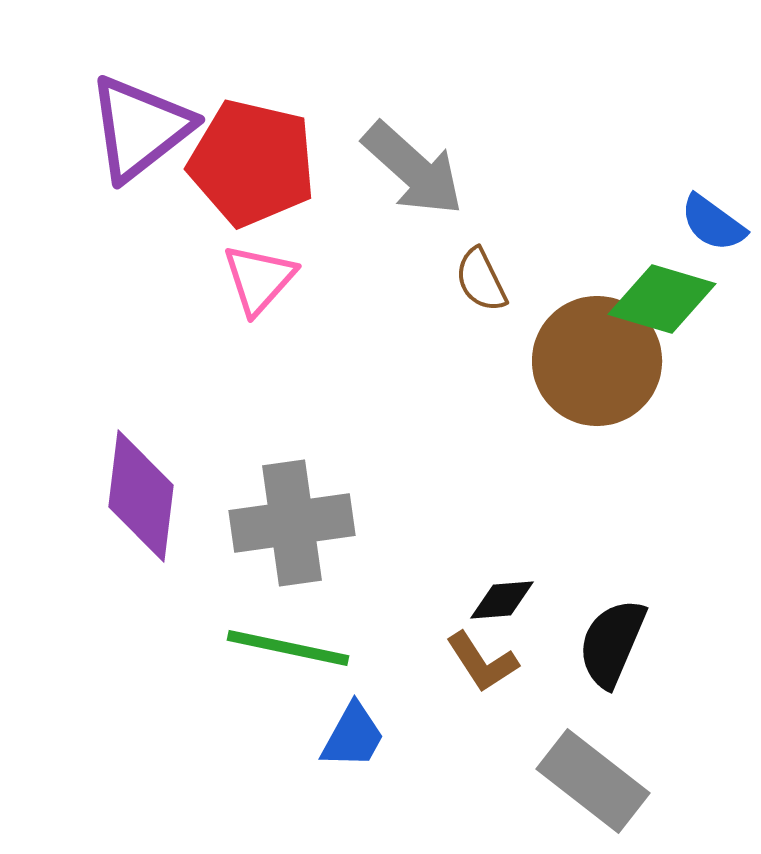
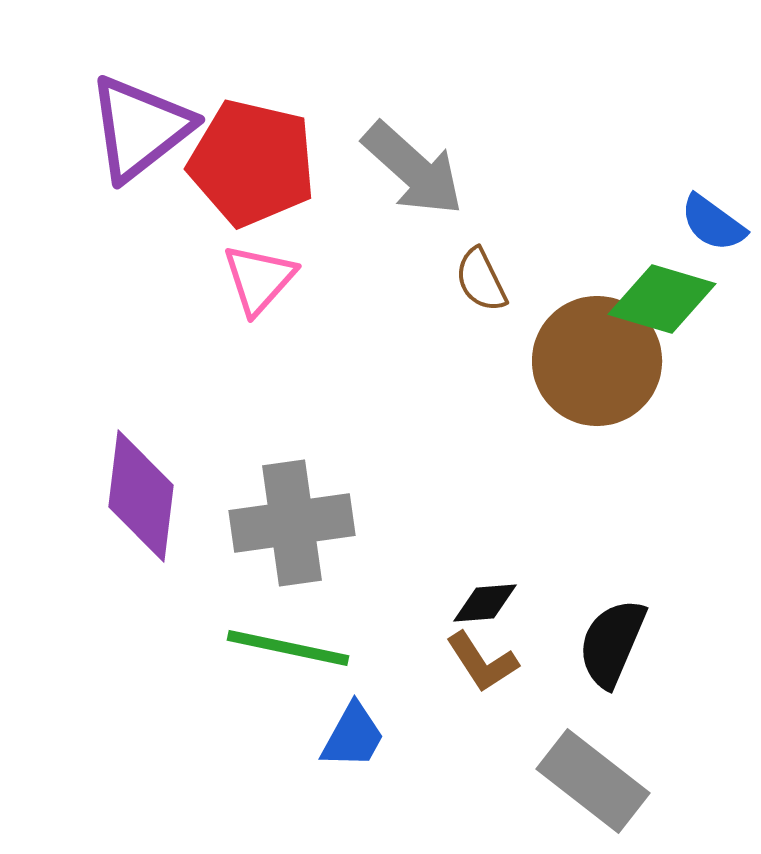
black diamond: moved 17 px left, 3 px down
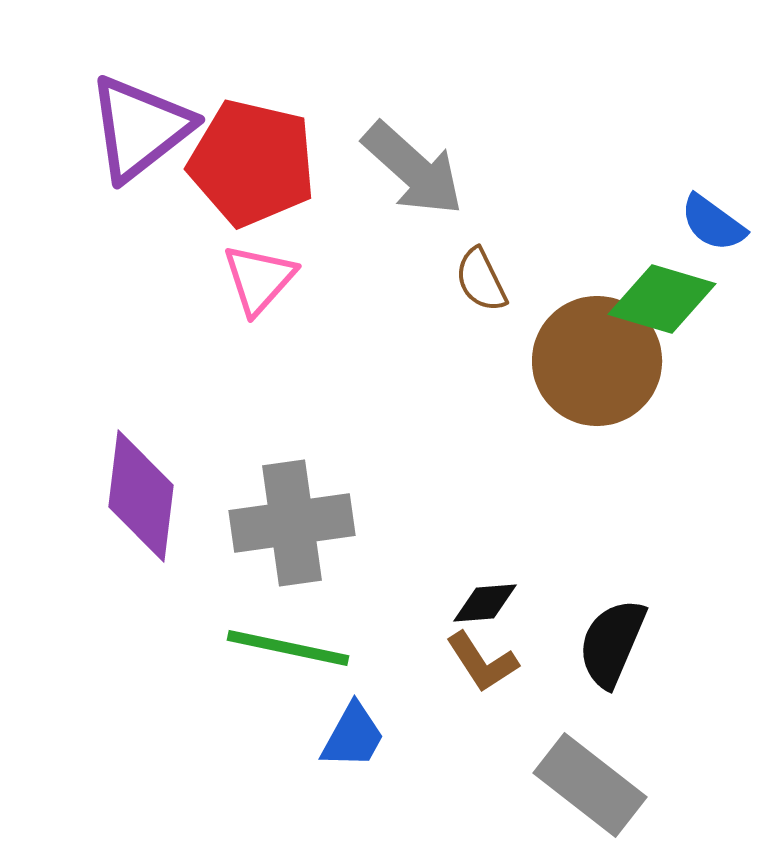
gray rectangle: moved 3 px left, 4 px down
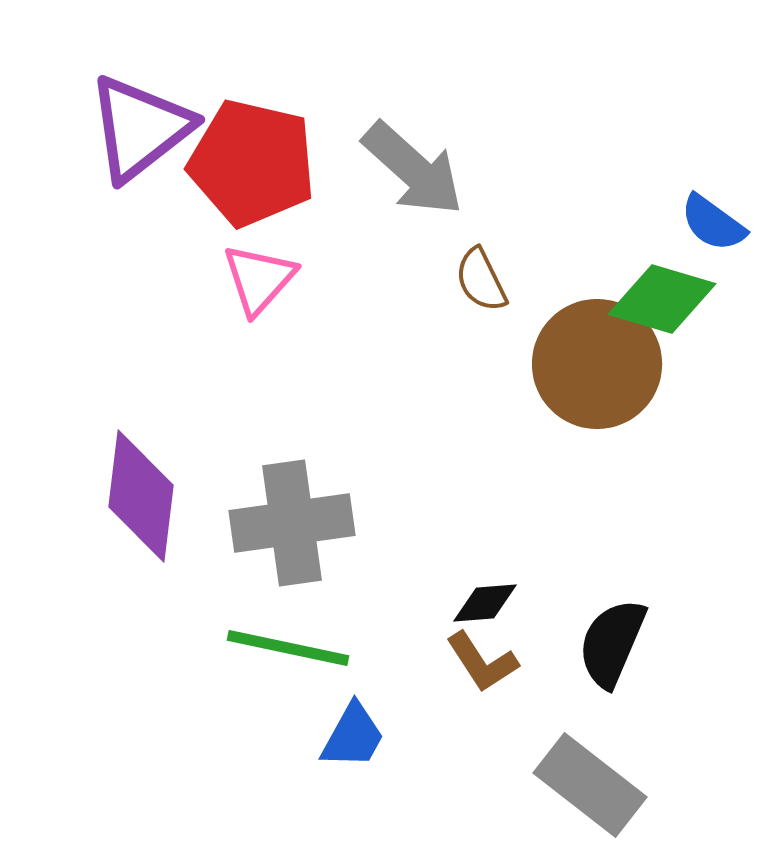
brown circle: moved 3 px down
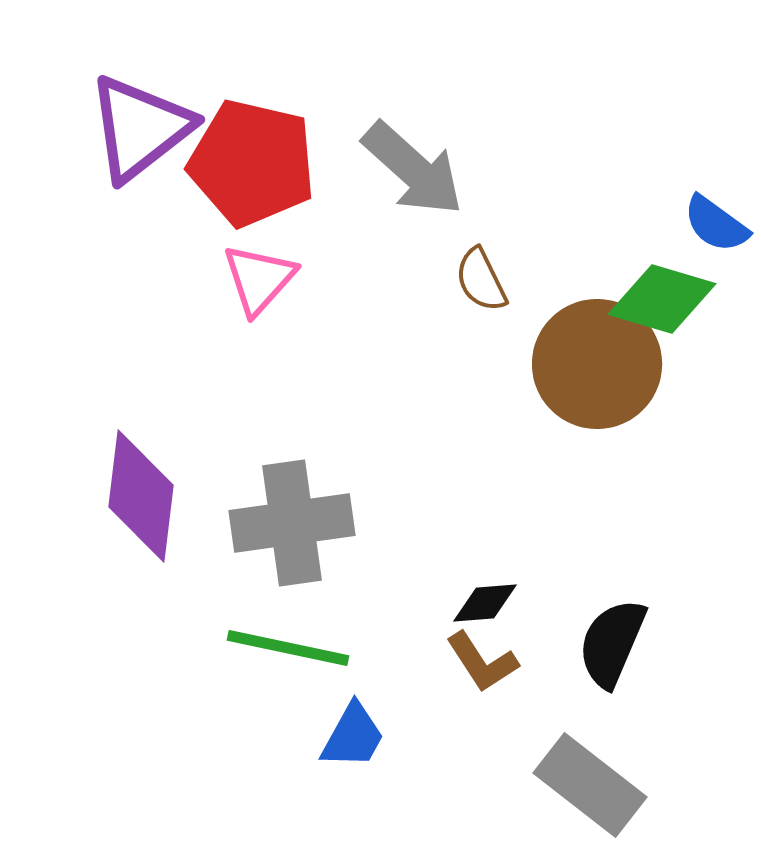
blue semicircle: moved 3 px right, 1 px down
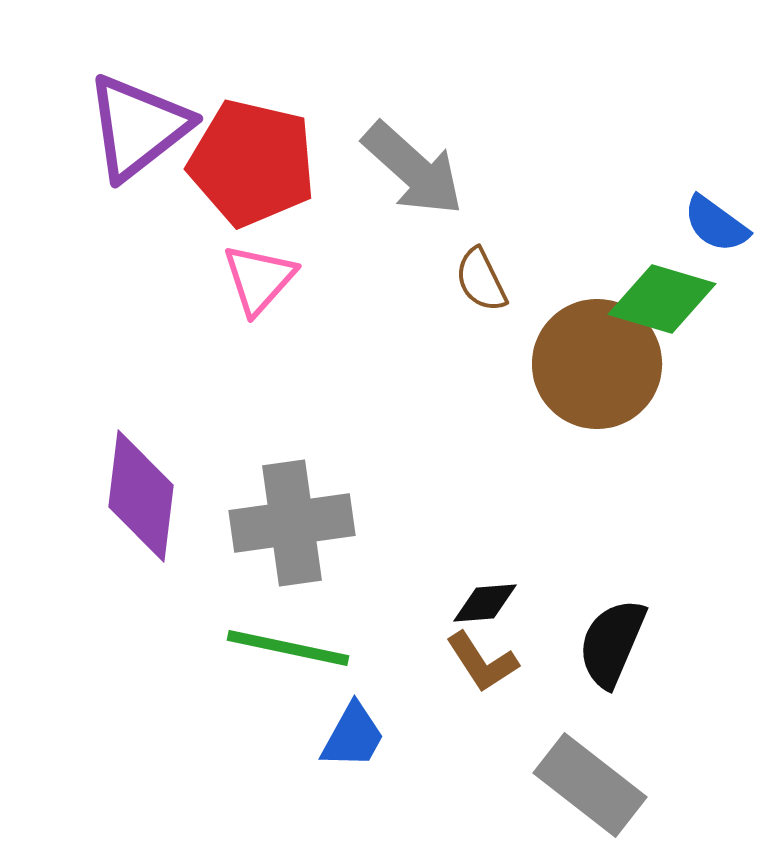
purple triangle: moved 2 px left, 1 px up
